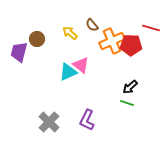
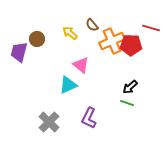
cyan triangle: moved 13 px down
purple L-shape: moved 2 px right, 2 px up
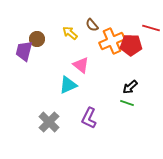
purple trapezoid: moved 5 px right, 1 px up
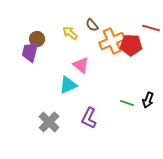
purple trapezoid: moved 6 px right, 1 px down
black arrow: moved 18 px right, 13 px down; rotated 28 degrees counterclockwise
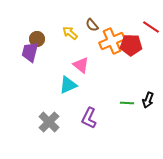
red line: moved 1 px up; rotated 18 degrees clockwise
green line: rotated 16 degrees counterclockwise
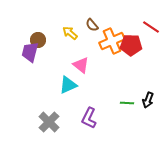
brown circle: moved 1 px right, 1 px down
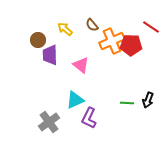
yellow arrow: moved 5 px left, 4 px up
purple trapezoid: moved 20 px right, 3 px down; rotated 15 degrees counterclockwise
cyan triangle: moved 7 px right, 15 px down
gray cross: rotated 10 degrees clockwise
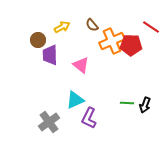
yellow arrow: moved 3 px left, 2 px up; rotated 112 degrees clockwise
black arrow: moved 3 px left, 5 px down
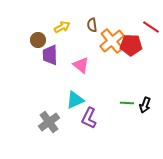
brown semicircle: rotated 32 degrees clockwise
orange cross: rotated 15 degrees counterclockwise
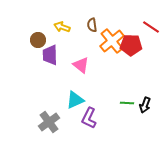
yellow arrow: rotated 133 degrees counterclockwise
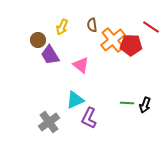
yellow arrow: rotated 84 degrees counterclockwise
orange cross: moved 1 px right, 1 px up
purple trapezoid: rotated 30 degrees counterclockwise
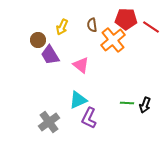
red pentagon: moved 5 px left, 26 px up
cyan triangle: moved 3 px right
